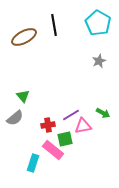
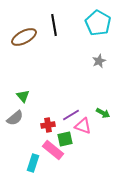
pink triangle: rotated 30 degrees clockwise
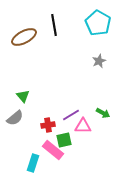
pink triangle: rotated 18 degrees counterclockwise
green square: moved 1 px left, 1 px down
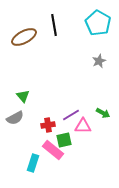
gray semicircle: rotated 12 degrees clockwise
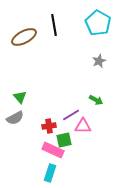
green triangle: moved 3 px left, 1 px down
green arrow: moved 7 px left, 13 px up
red cross: moved 1 px right, 1 px down
pink rectangle: rotated 15 degrees counterclockwise
cyan rectangle: moved 17 px right, 10 px down
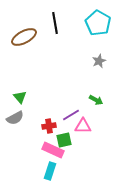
black line: moved 1 px right, 2 px up
cyan rectangle: moved 2 px up
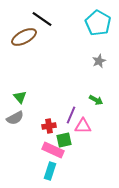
black line: moved 13 px left, 4 px up; rotated 45 degrees counterclockwise
purple line: rotated 36 degrees counterclockwise
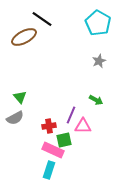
cyan rectangle: moved 1 px left, 1 px up
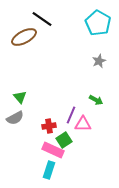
pink triangle: moved 2 px up
green square: rotated 21 degrees counterclockwise
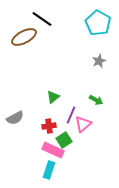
green triangle: moved 33 px right; rotated 32 degrees clockwise
pink triangle: rotated 42 degrees counterclockwise
